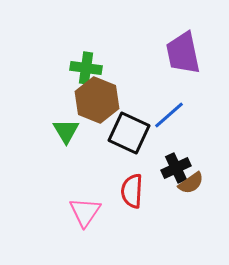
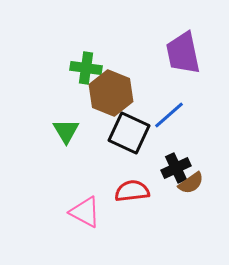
brown hexagon: moved 14 px right, 7 px up
red semicircle: rotated 80 degrees clockwise
pink triangle: rotated 36 degrees counterclockwise
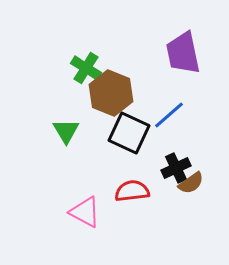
green cross: rotated 24 degrees clockwise
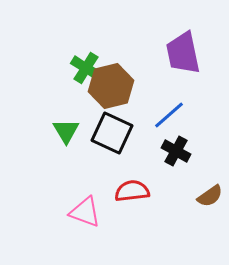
brown hexagon: moved 7 px up; rotated 24 degrees clockwise
black square: moved 17 px left
black cross: moved 17 px up; rotated 36 degrees counterclockwise
brown semicircle: moved 19 px right, 13 px down
pink triangle: rotated 8 degrees counterclockwise
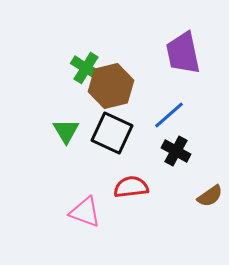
red semicircle: moved 1 px left, 4 px up
